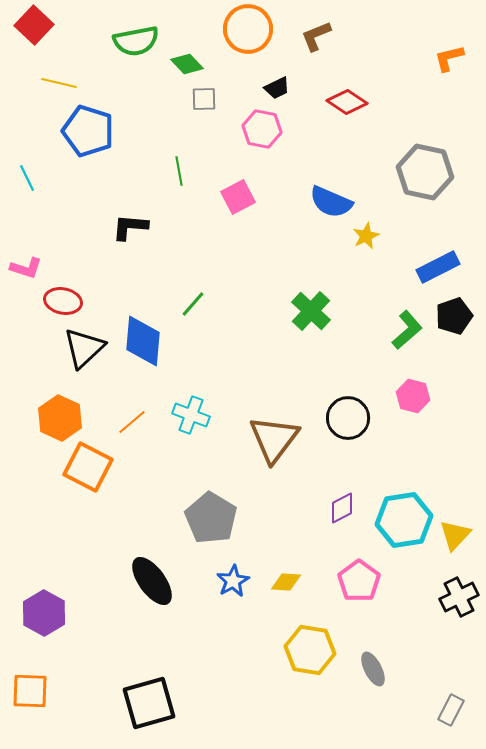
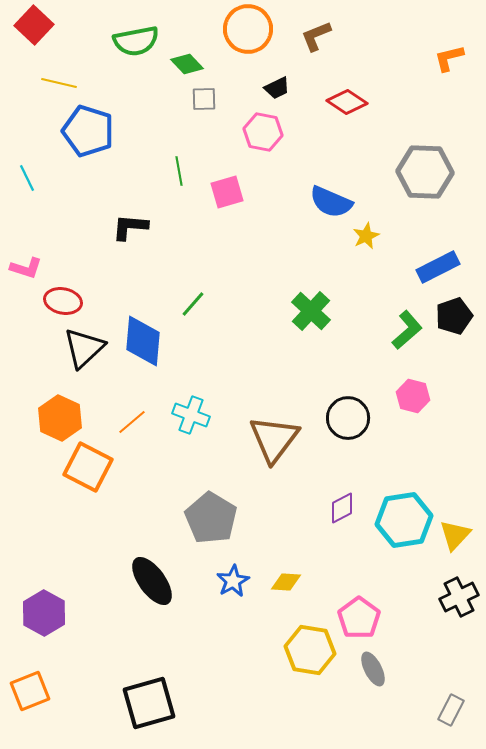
pink hexagon at (262, 129): moved 1 px right, 3 px down
gray hexagon at (425, 172): rotated 10 degrees counterclockwise
pink square at (238, 197): moved 11 px left, 5 px up; rotated 12 degrees clockwise
pink pentagon at (359, 581): moved 37 px down
orange square at (30, 691): rotated 24 degrees counterclockwise
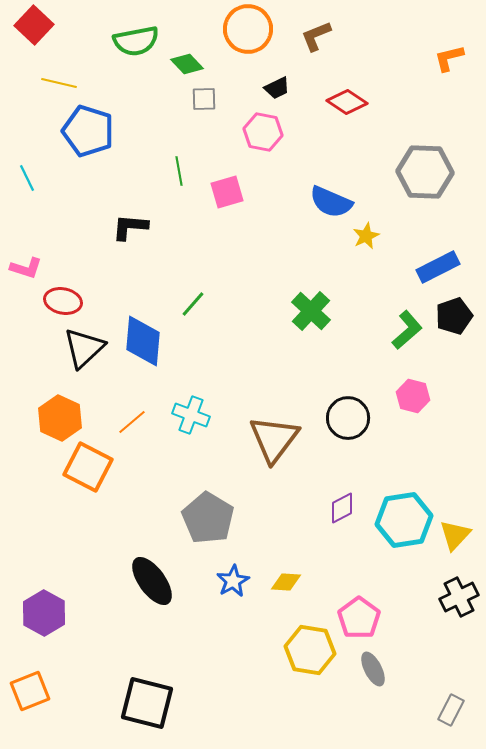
gray pentagon at (211, 518): moved 3 px left
black square at (149, 703): moved 2 px left; rotated 30 degrees clockwise
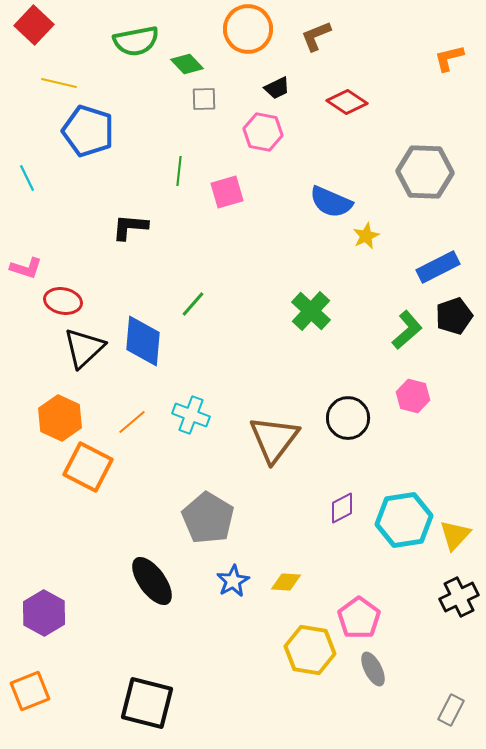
green line at (179, 171): rotated 16 degrees clockwise
